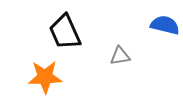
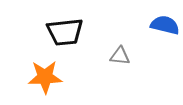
black trapezoid: rotated 72 degrees counterclockwise
gray triangle: rotated 15 degrees clockwise
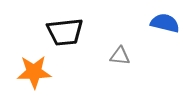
blue semicircle: moved 2 px up
orange star: moved 11 px left, 5 px up
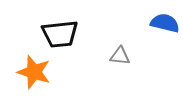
black trapezoid: moved 5 px left, 2 px down
orange star: rotated 20 degrees clockwise
